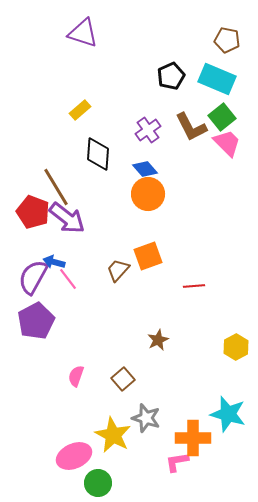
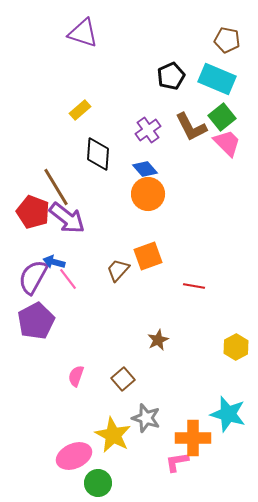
red line: rotated 15 degrees clockwise
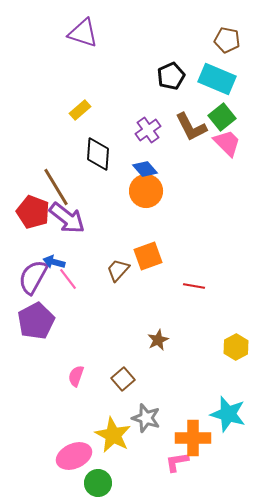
orange circle: moved 2 px left, 3 px up
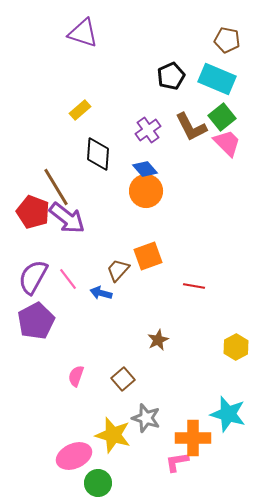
blue arrow: moved 47 px right, 31 px down
yellow star: rotated 12 degrees counterclockwise
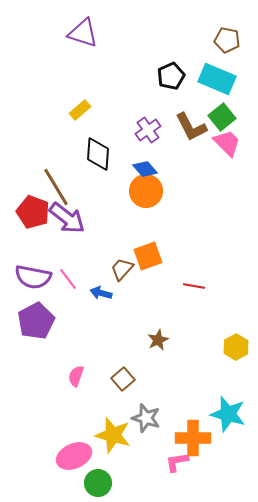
brown trapezoid: moved 4 px right, 1 px up
purple semicircle: rotated 108 degrees counterclockwise
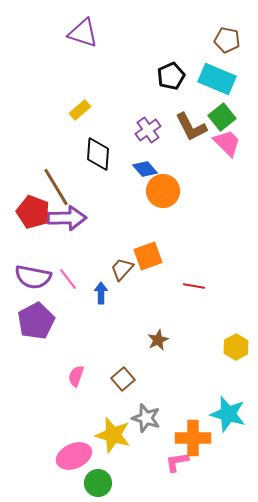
orange circle: moved 17 px right
purple arrow: rotated 39 degrees counterclockwise
blue arrow: rotated 75 degrees clockwise
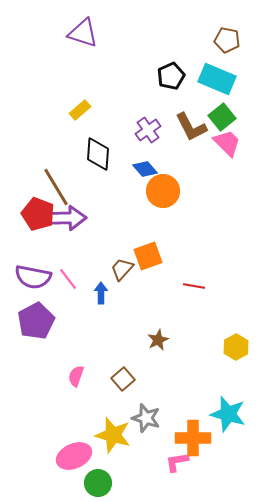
red pentagon: moved 5 px right, 2 px down
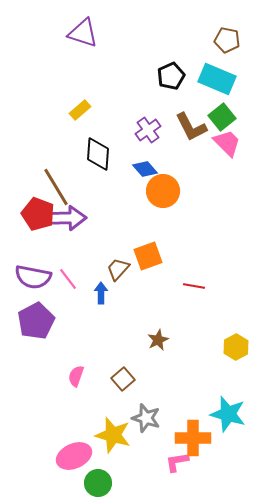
brown trapezoid: moved 4 px left
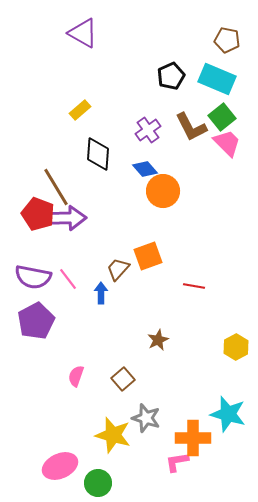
purple triangle: rotated 12 degrees clockwise
pink ellipse: moved 14 px left, 10 px down
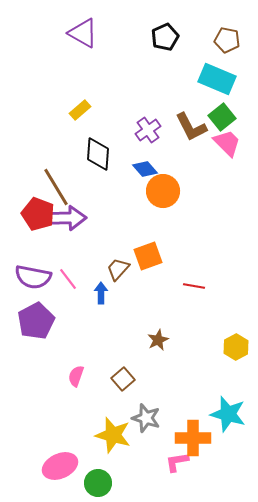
black pentagon: moved 6 px left, 39 px up
